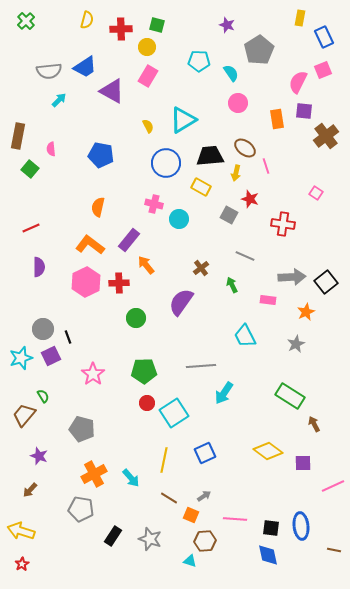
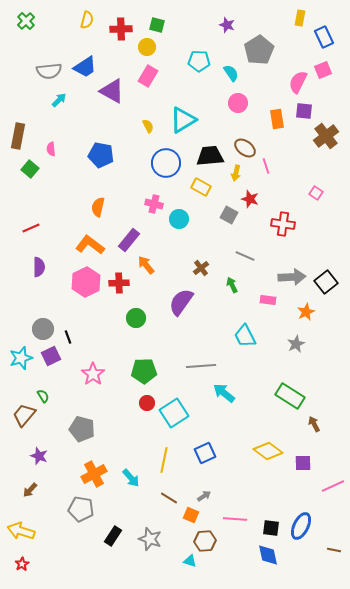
cyan arrow at (224, 393): rotated 95 degrees clockwise
blue ellipse at (301, 526): rotated 32 degrees clockwise
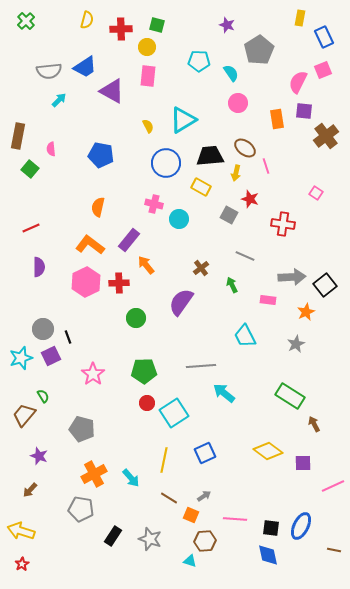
pink rectangle at (148, 76): rotated 25 degrees counterclockwise
black square at (326, 282): moved 1 px left, 3 px down
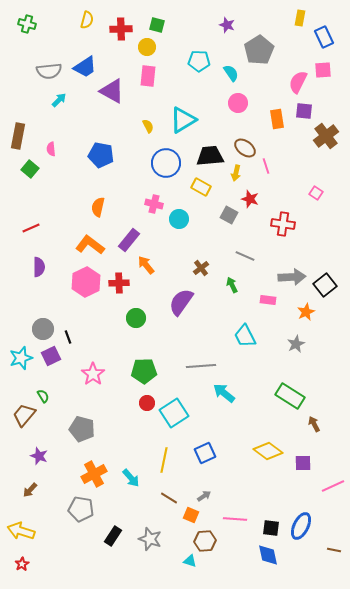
green cross at (26, 21): moved 1 px right, 3 px down; rotated 30 degrees counterclockwise
pink square at (323, 70): rotated 18 degrees clockwise
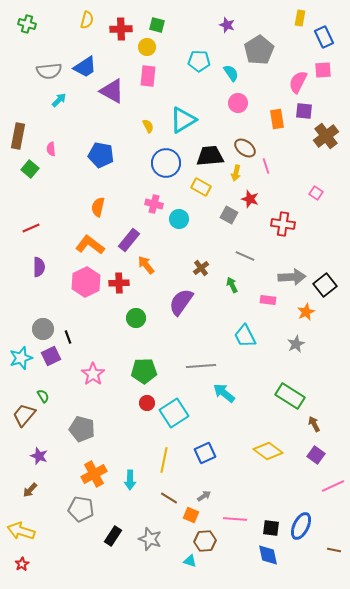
purple square at (303, 463): moved 13 px right, 8 px up; rotated 36 degrees clockwise
cyan arrow at (131, 478): moved 1 px left, 2 px down; rotated 42 degrees clockwise
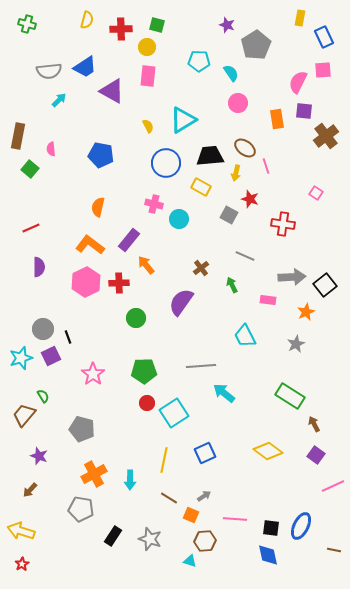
gray pentagon at (259, 50): moved 3 px left, 5 px up
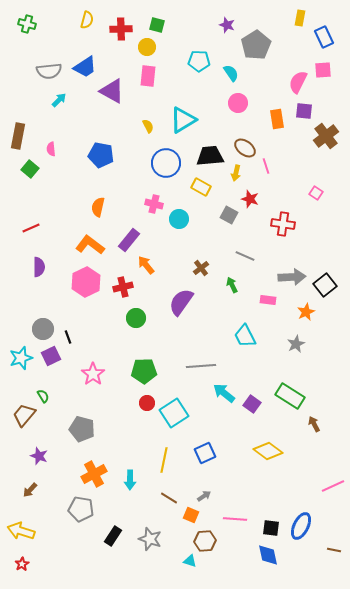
red cross at (119, 283): moved 4 px right, 4 px down; rotated 12 degrees counterclockwise
purple square at (316, 455): moved 64 px left, 51 px up
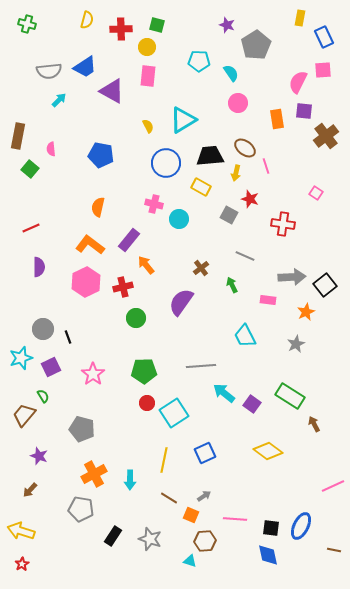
purple square at (51, 356): moved 11 px down
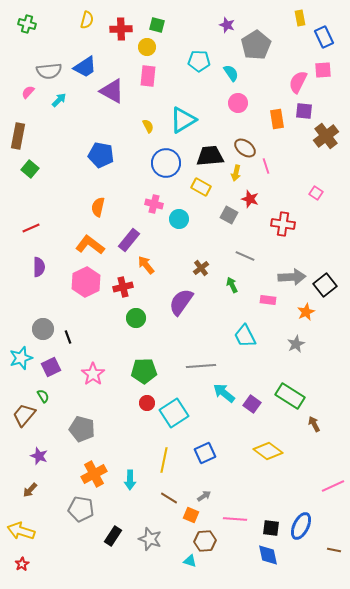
yellow rectangle at (300, 18): rotated 21 degrees counterclockwise
pink semicircle at (51, 149): moved 23 px left, 57 px up; rotated 48 degrees clockwise
